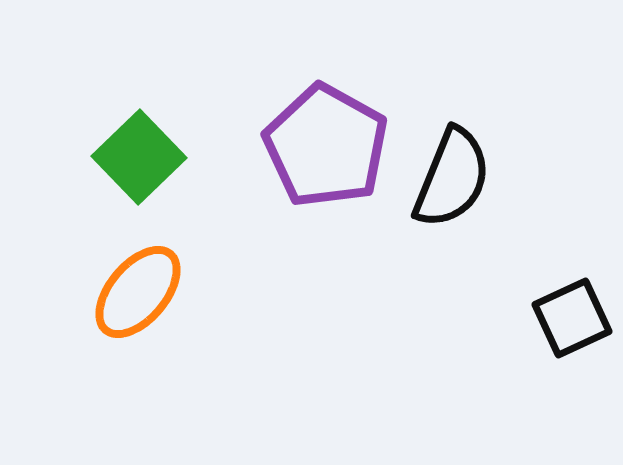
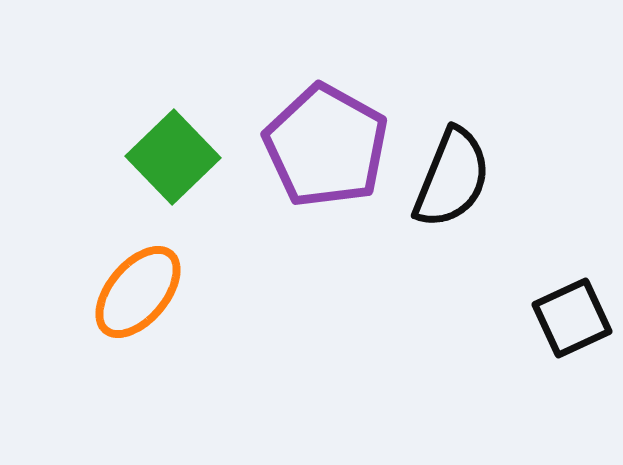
green square: moved 34 px right
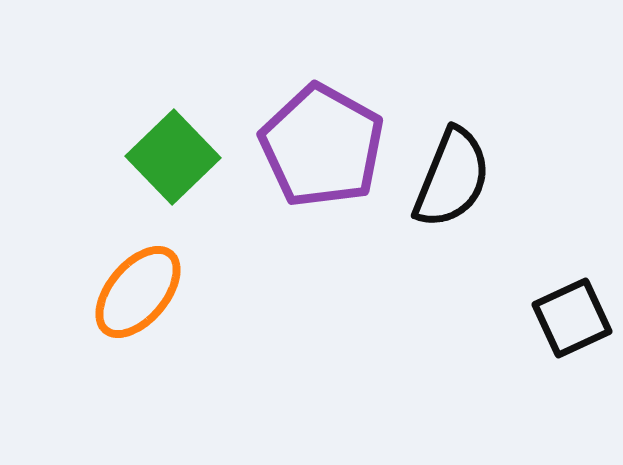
purple pentagon: moved 4 px left
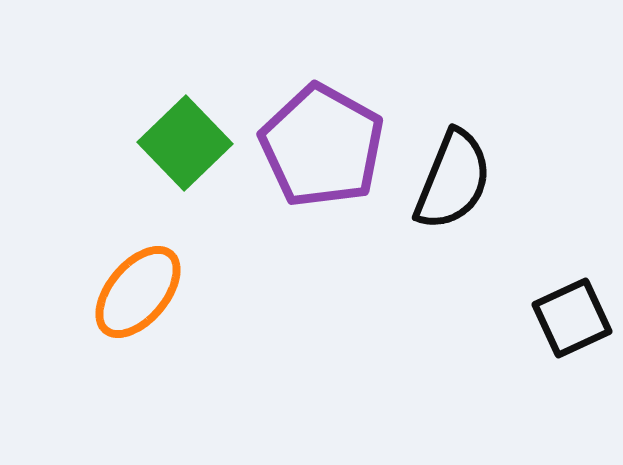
green square: moved 12 px right, 14 px up
black semicircle: moved 1 px right, 2 px down
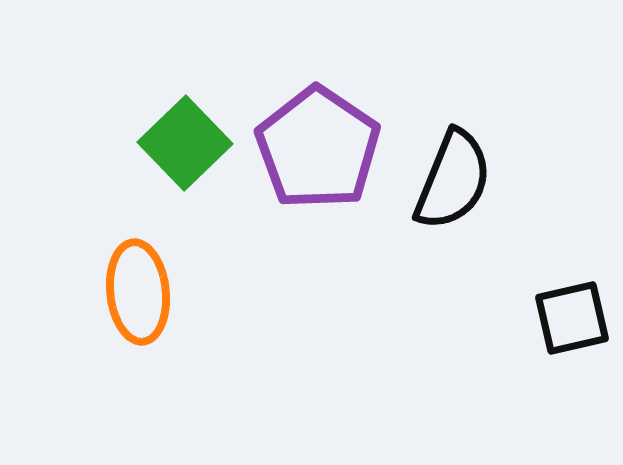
purple pentagon: moved 4 px left, 2 px down; rotated 5 degrees clockwise
orange ellipse: rotated 46 degrees counterclockwise
black square: rotated 12 degrees clockwise
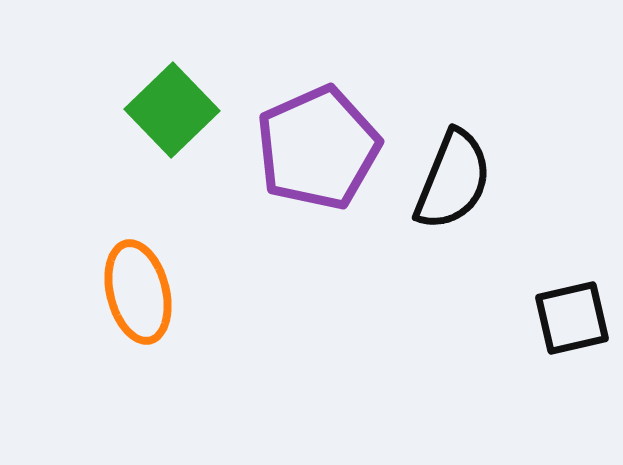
green square: moved 13 px left, 33 px up
purple pentagon: rotated 14 degrees clockwise
orange ellipse: rotated 8 degrees counterclockwise
